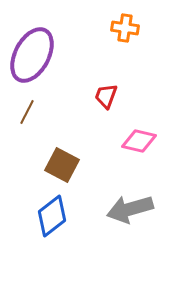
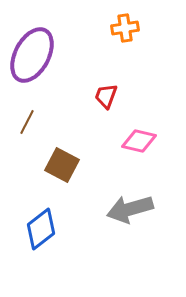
orange cross: rotated 16 degrees counterclockwise
brown line: moved 10 px down
blue diamond: moved 11 px left, 13 px down
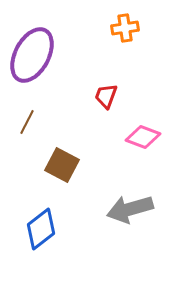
pink diamond: moved 4 px right, 4 px up; rotated 8 degrees clockwise
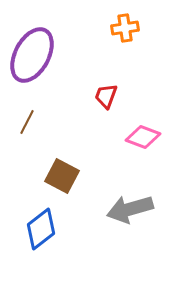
brown square: moved 11 px down
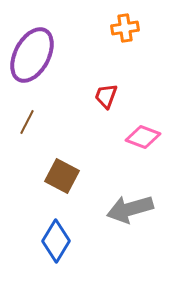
blue diamond: moved 15 px right, 12 px down; rotated 21 degrees counterclockwise
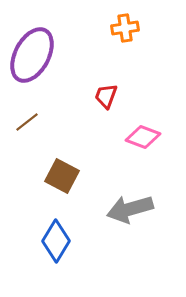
brown line: rotated 25 degrees clockwise
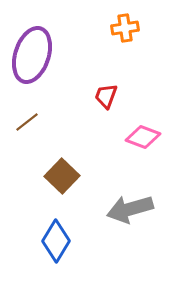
purple ellipse: rotated 10 degrees counterclockwise
brown square: rotated 16 degrees clockwise
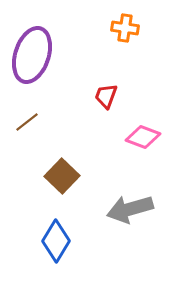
orange cross: rotated 16 degrees clockwise
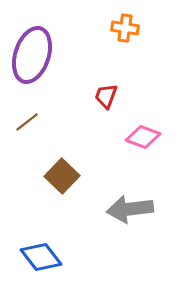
gray arrow: rotated 9 degrees clockwise
blue diamond: moved 15 px left, 16 px down; rotated 69 degrees counterclockwise
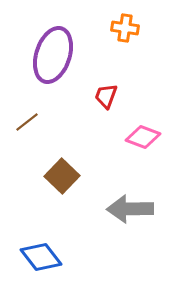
purple ellipse: moved 21 px right
gray arrow: rotated 6 degrees clockwise
